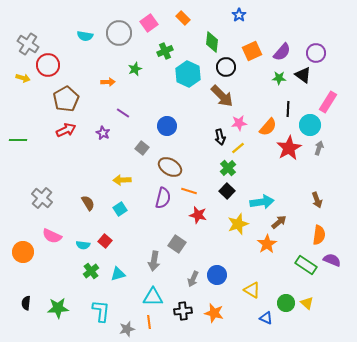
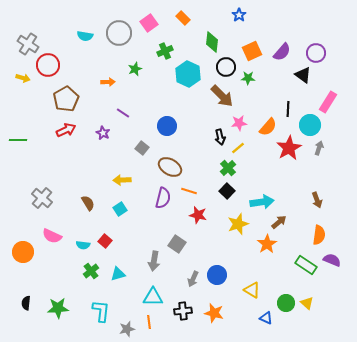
green star at (279, 78): moved 31 px left
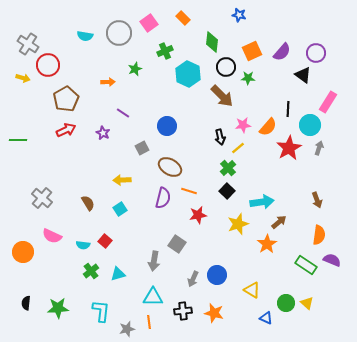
blue star at (239, 15): rotated 24 degrees counterclockwise
pink star at (239, 123): moved 4 px right, 2 px down
gray square at (142, 148): rotated 24 degrees clockwise
red star at (198, 215): rotated 24 degrees counterclockwise
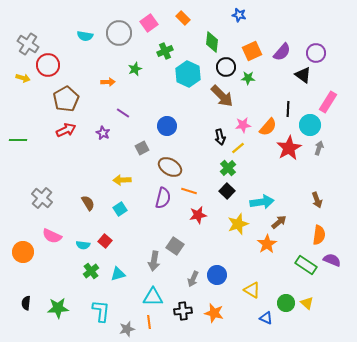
gray square at (177, 244): moved 2 px left, 2 px down
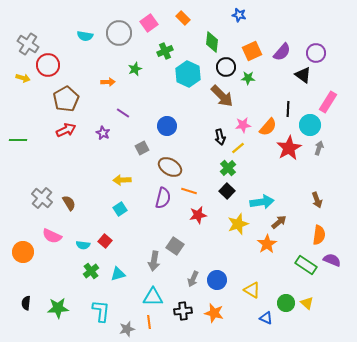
brown semicircle at (88, 203): moved 19 px left
blue circle at (217, 275): moved 5 px down
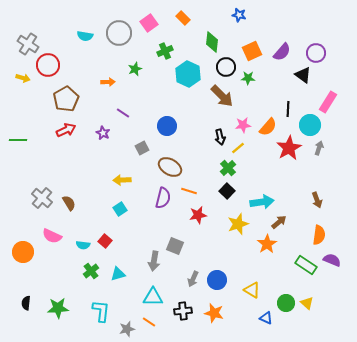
gray square at (175, 246): rotated 12 degrees counterclockwise
orange line at (149, 322): rotated 48 degrees counterclockwise
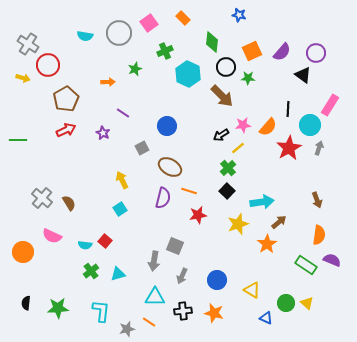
pink rectangle at (328, 102): moved 2 px right, 3 px down
black arrow at (220, 137): moved 1 px right, 2 px up; rotated 70 degrees clockwise
yellow arrow at (122, 180): rotated 66 degrees clockwise
cyan semicircle at (83, 245): moved 2 px right
gray arrow at (193, 279): moved 11 px left, 3 px up
cyan triangle at (153, 297): moved 2 px right
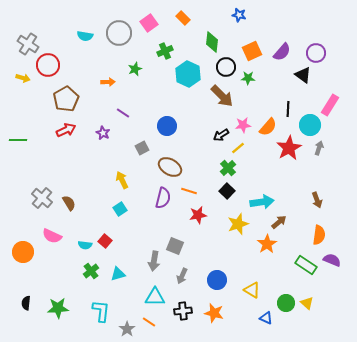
gray star at (127, 329): rotated 21 degrees counterclockwise
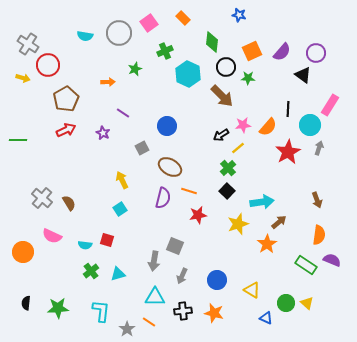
red star at (289, 148): moved 1 px left, 4 px down
red square at (105, 241): moved 2 px right, 1 px up; rotated 24 degrees counterclockwise
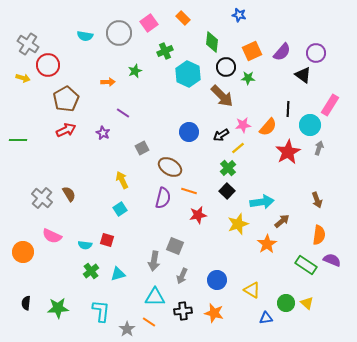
green star at (135, 69): moved 2 px down
blue circle at (167, 126): moved 22 px right, 6 px down
brown semicircle at (69, 203): moved 9 px up
brown arrow at (279, 222): moved 3 px right, 1 px up
blue triangle at (266, 318): rotated 32 degrees counterclockwise
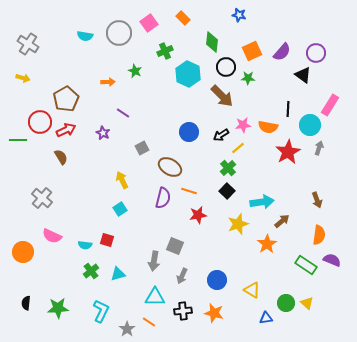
red circle at (48, 65): moved 8 px left, 57 px down
green star at (135, 71): rotated 24 degrees counterclockwise
orange semicircle at (268, 127): rotated 60 degrees clockwise
brown semicircle at (69, 194): moved 8 px left, 37 px up
cyan L-shape at (101, 311): rotated 20 degrees clockwise
